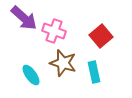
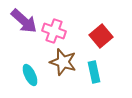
purple arrow: moved 3 px down
brown star: moved 1 px up
cyan ellipse: moved 1 px left; rotated 10 degrees clockwise
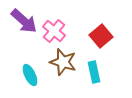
pink cross: rotated 20 degrees clockwise
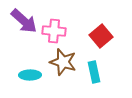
pink cross: rotated 35 degrees counterclockwise
cyan ellipse: rotated 65 degrees counterclockwise
